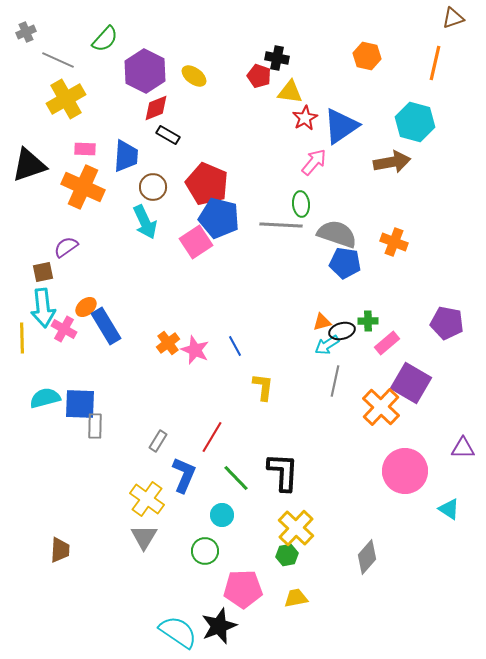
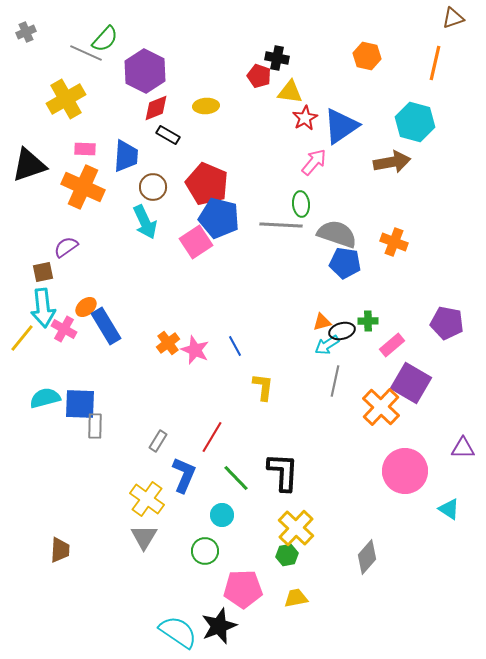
gray line at (58, 60): moved 28 px right, 7 px up
yellow ellipse at (194, 76): moved 12 px right, 30 px down; rotated 40 degrees counterclockwise
yellow line at (22, 338): rotated 40 degrees clockwise
pink rectangle at (387, 343): moved 5 px right, 2 px down
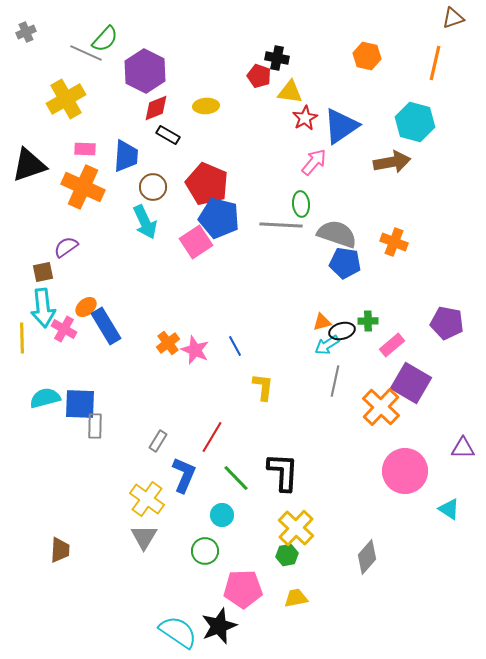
yellow line at (22, 338): rotated 40 degrees counterclockwise
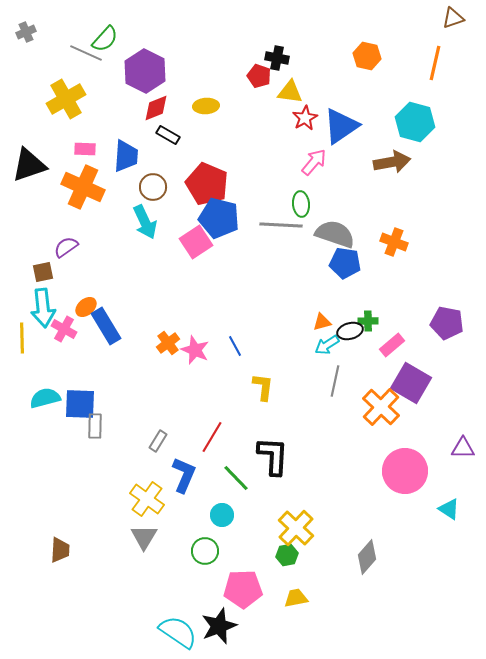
gray semicircle at (337, 234): moved 2 px left
black ellipse at (342, 331): moved 8 px right
black L-shape at (283, 472): moved 10 px left, 16 px up
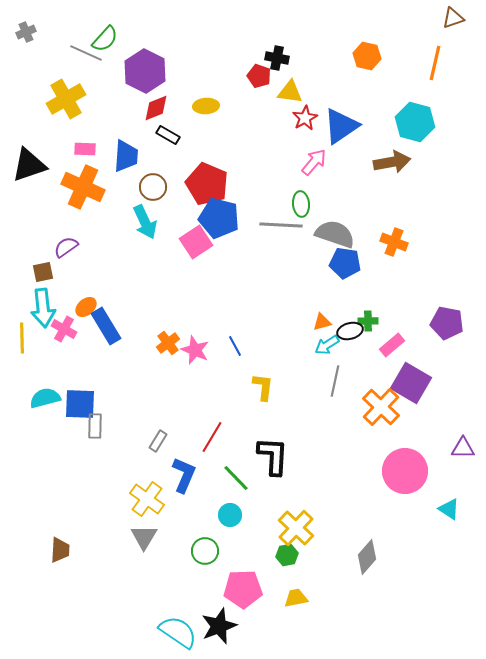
cyan circle at (222, 515): moved 8 px right
